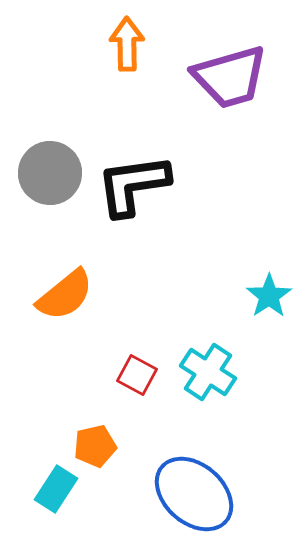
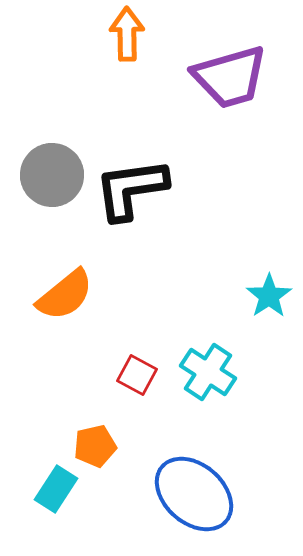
orange arrow: moved 10 px up
gray circle: moved 2 px right, 2 px down
black L-shape: moved 2 px left, 4 px down
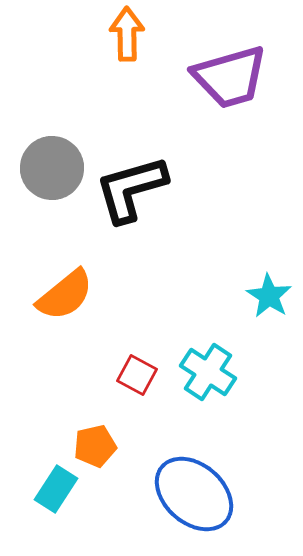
gray circle: moved 7 px up
black L-shape: rotated 8 degrees counterclockwise
cyan star: rotated 6 degrees counterclockwise
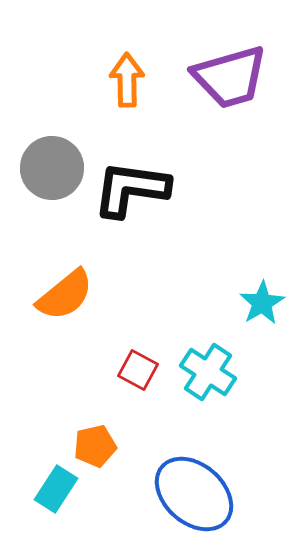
orange arrow: moved 46 px down
black L-shape: rotated 24 degrees clockwise
cyan star: moved 7 px left, 7 px down; rotated 9 degrees clockwise
red square: moved 1 px right, 5 px up
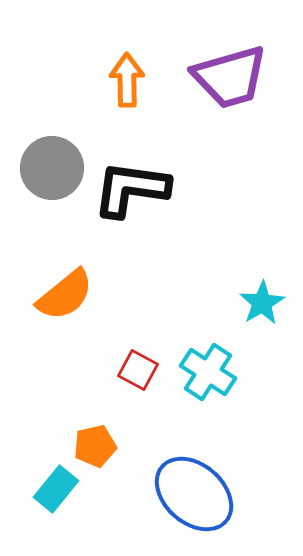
cyan rectangle: rotated 6 degrees clockwise
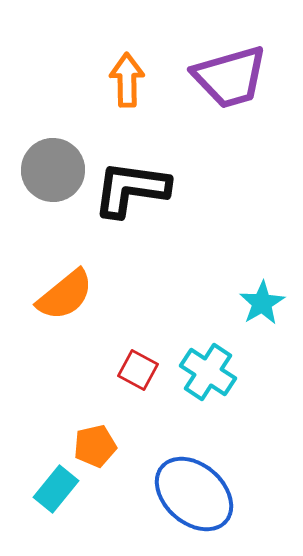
gray circle: moved 1 px right, 2 px down
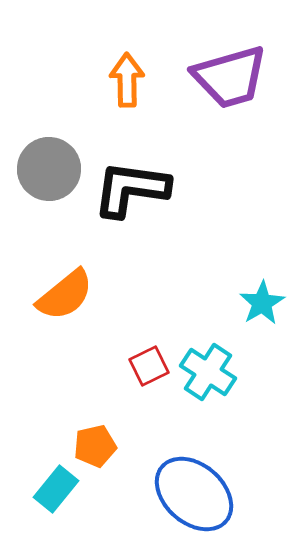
gray circle: moved 4 px left, 1 px up
red square: moved 11 px right, 4 px up; rotated 36 degrees clockwise
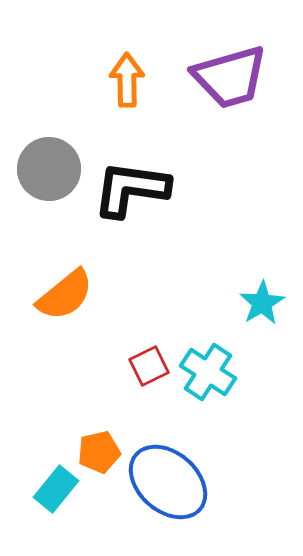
orange pentagon: moved 4 px right, 6 px down
blue ellipse: moved 26 px left, 12 px up
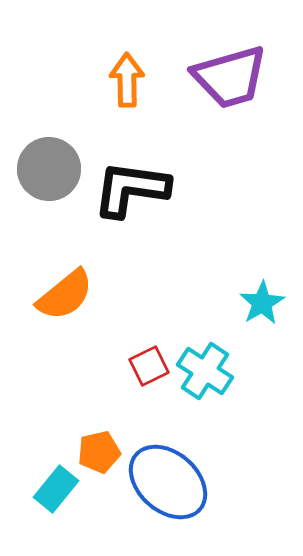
cyan cross: moved 3 px left, 1 px up
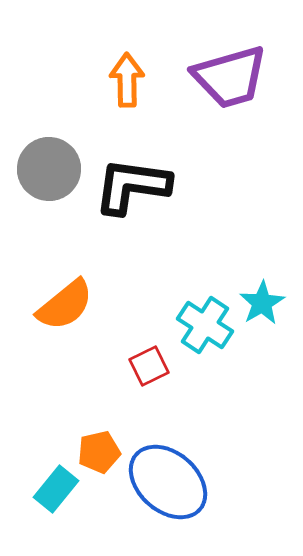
black L-shape: moved 1 px right, 3 px up
orange semicircle: moved 10 px down
cyan cross: moved 46 px up
